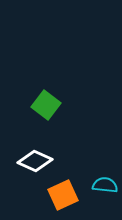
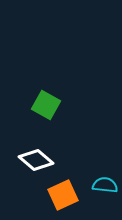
green square: rotated 8 degrees counterclockwise
white diamond: moved 1 px right, 1 px up; rotated 16 degrees clockwise
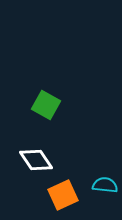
white diamond: rotated 16 degrees clockwise
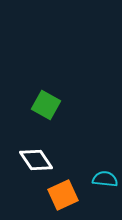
cyan semicircle: moved 6 px up
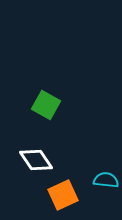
cyan semicircle: moved 1 px right, 1 px down
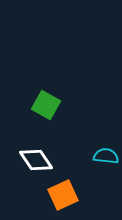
cyan semicircle: moved 24 px up
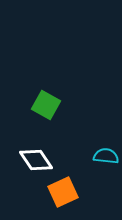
orange square: moved 3 px up
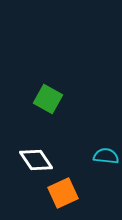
green square: moved 2 px right, 6 px up
orange square: moved 1 px down
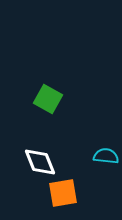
white diamond: moved 4 px right, 2 px down; rotated 12 degrees clockwise
orange square: rotated 16 degrees clockwise
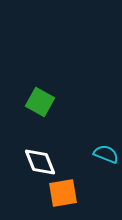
green square: moved 8 px left, 3 px down
cyan semicircle: moved 2 px up; rotated 15 degrees clockwise
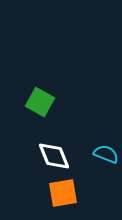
white diamond: moved 14 px right, 6 px up
